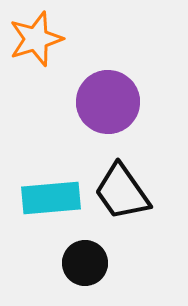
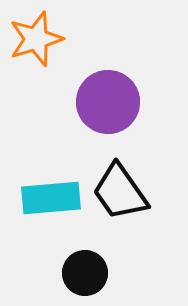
black trapezoid: moved 2 px left
black circle: moved 10 px down
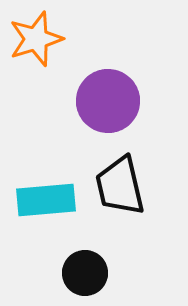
purple circle: moved 1 px up
black trapezoid: moved 6 px up; rotated 22 degrees clockwise
cyan rectangle: moved 5 px left, 2 px down
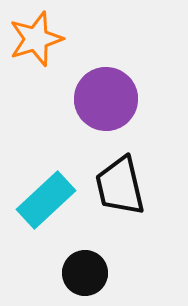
purple circle: moved 2 px left, 2 px up
cyan rectangle: rotated 38 degrees counterclockwise
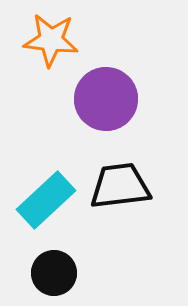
orange star: moved 15 px right, 1 px down; rotated 24 degrees clockwise
black trapezoid: rotated 96 degrees clockwise
black circle: moved 31 px left
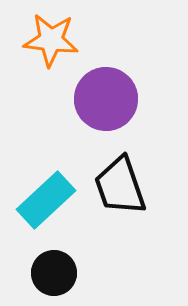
black trapezoid: rotated 102 degrees counterclockwise
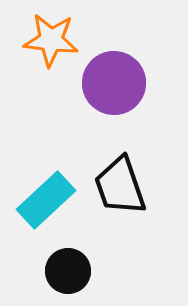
purple circle: moved 8 px right, 16 px up
black circle: moved 14 px right, 2 px up
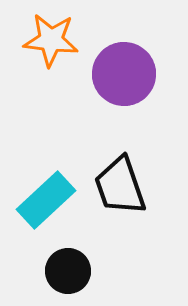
purple circle: moved 10 px right, 9 px up
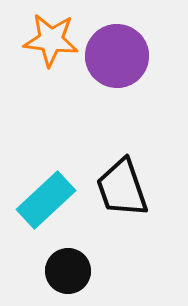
purple circle: moved 7 px left, 18 px up
black trapezoid: moved 2 px right, 2 px down
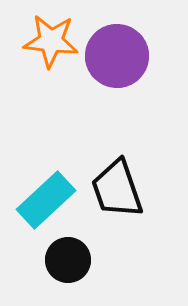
orange star: moved 1 px down
black trapezoid: moved 5 px left, 1 px down
black circle: moved 11 px up
